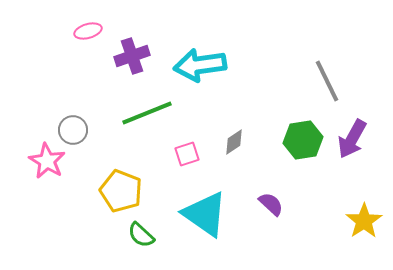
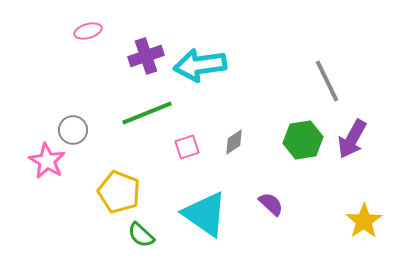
purple cross: moved 14 px right
pink square: moved 7 px up
yellow pentagon: moved 2 px left, 1 px down
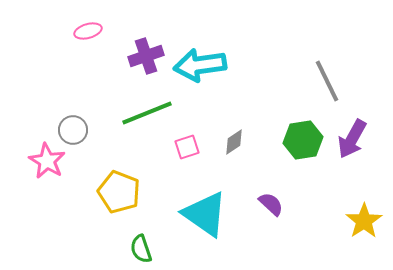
green semicircle: moved 14 px down; rotated 28 degrees clockwise
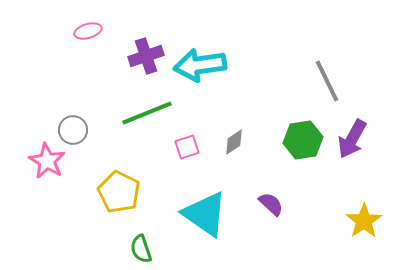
yellow pentagon: rotated 6 degrees clockwise
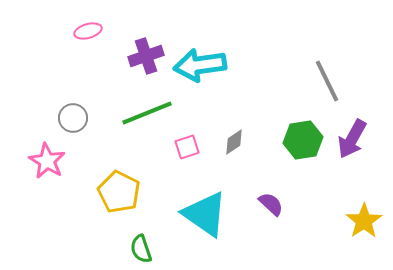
gray circle: moved 12 px up
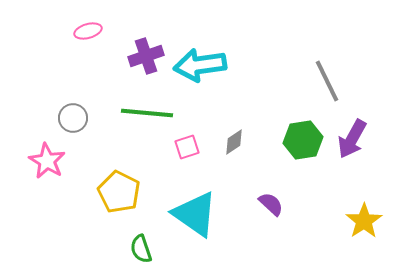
green line: rotated 27 degrees clockwise
cyan triangle: moved 10 px left
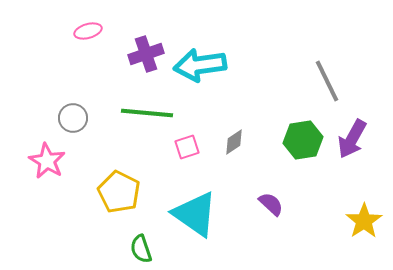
purple cross: moved 2 px up
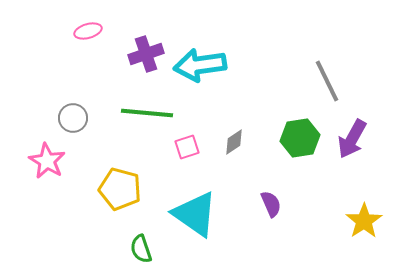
green hexagon: moved 3 px left, 2 px up
yellow pentagon: moved 1 px right, 3 px up; rotated 12 degrees counterclockwise
purple semicircle: rotated 24 degrees clockwise
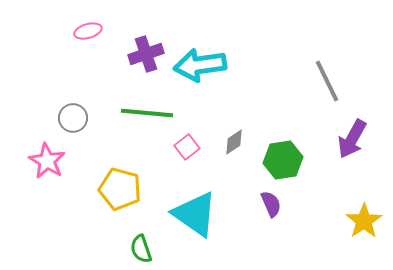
green hexagon: moved 17 px left, 22 px down
pink square: rotated 20 degrees counterclockwise
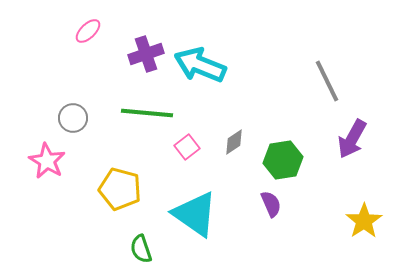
pink ellipse: rotated 28 degrees counterclockwise
cyan arrow: rotated 30 degrees clockwise
